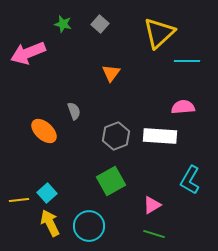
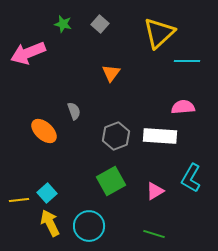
cyan L-shape: moved 1 px right, 2 px up
pink triangle: moved 3 px right, 14 px up
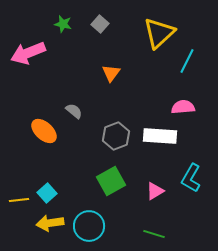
cyan line: rotated 65 degrees counterclockwise
gray semicircle: rotated 30 degrees counterclockwise
yellow arrow: rotated 72 degrees counterclockwise
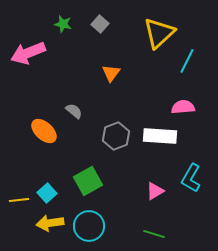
green square: moved 23 px left
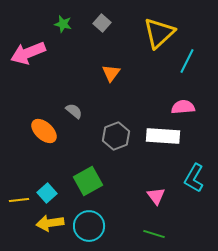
gray square: moved 2 px right, 1 px up
white rectangle: moved 3 px right
cyan L-shape: moved 3 px right
pink triangle: moved 1 px right, 5 px down; rotated 36 degrees counterclockwise
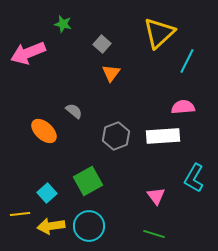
gray square: moved 21 px down
white rectangle: rotated 8 degrees counterclockwise
yellow line: moved 1 px right, 14 px down
yellow arrow: moved 1 px right, 3 px down
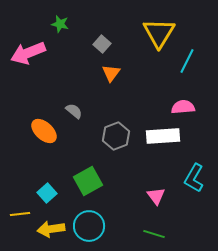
green star: moved 3 px left
yellow triangle: rotated 16 degrees counterclockwise
yellow arrow: moved 3 px down
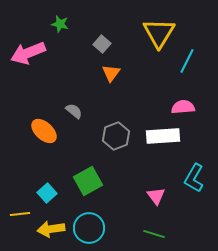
cyan circle: moved 2 px down
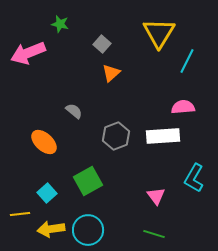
orange triangle: rotated 12 degrees clockwise
orange ellipse: moved 11 px down
cyan circle: moved 1 px left, 2 px down
